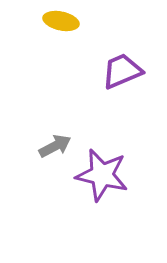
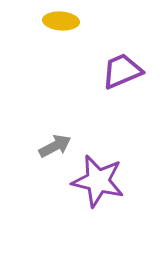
yellow ellipse: rotated 8 degrees counterclockwise
purple star: moved 4 px left, 6 px down
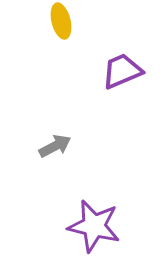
yellow ellipse: rotated 72 degrees clockwise
purple star: moved 4 px left, 45 px down
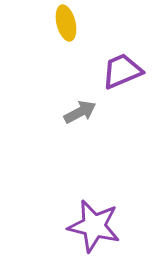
yellow ellipse: moved 5 px right, 2 px down
gray arrow: moved 25 px right, 34 px up
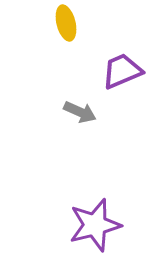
gray arrow: rotated 52 degrees clockwise
purple star: moved 1 px right, 1 px up; rotated 28 degrees counterclockwise
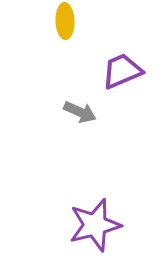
yellow ellipse: moved 1 px left, 2 px up; rotated 12 degrees clockwise
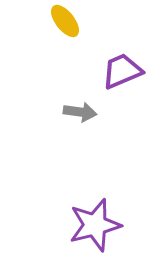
yellow ellipse: rotated 36 degrees counterclockwise
gray arrow: rotated 16 degrees counterclockwise
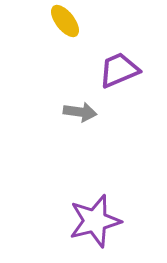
purple trapezoid: moved 3 px left, 1 px up
purple star: moved 4 px up
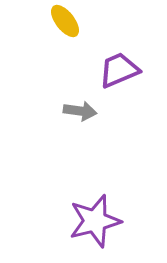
gray arrow: moved 1 px up
